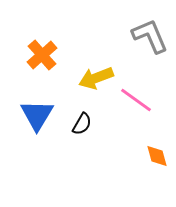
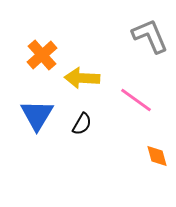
yellow arrow: moved 14 px left; rotated 24 degrees clockwise
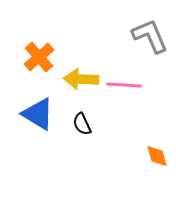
orange cross: moved 3 px left, 2 px down
yellow arrow: moved 1 px left, 1 px down
pink line: moved 12 px left, 15 px up; rotated 32 degrees counterclockwise
blue triangle: moved 1 px right, 1 px up; rotated 30 degrees counterclockwise
black semicircle: rotated 125 degrees clockwise
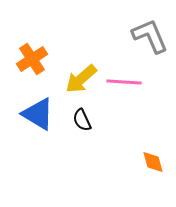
orange cross: moved 7 px left, 2 px down; rotated 8 degrees clockwise
yellow arrow: rotated 44 degrees counterclockwise
pink line: moved 3 px up
black semicircle: moved 4 px up
orange diamond: moved 4 px left, 6 px down
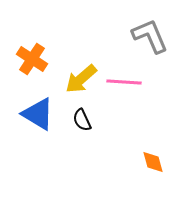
orange cross: rotated 24 degrees counterclockwise
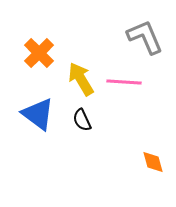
gray L-shape: moved 5 px left, 1 px down
orange cross: moved 7 px right, 6 px up; rotated 12 degrees clockwise
yellow arrow: rotated 100 degrees clockwise
blue triangle: rotated 6 degrees clockwise
